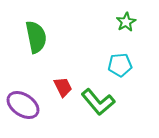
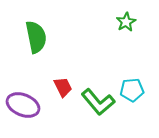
cyan pentagon: moved 12 px right, 25 px down
purple ellipse: rotated 12 degrees counterclockwise
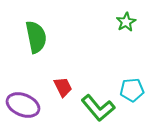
green L-shape: moved 6 px down
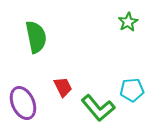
green star: moved 2 px right
purple ellipse: moved 2 px up; rotated 44 degrees clockwise
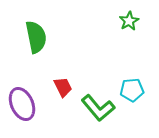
green star: moved 1 px right, 1 px up
purple ellipse: moved 1 px left, 1 px down
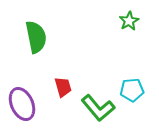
red trapezoid: rotated 10 degrees clockwise
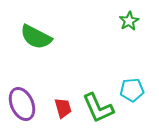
green semicircle: rotated 128 degrees clockwise
red trapezoid: moved 21 px down
green L-shape: rotated 16 degrees clockwise
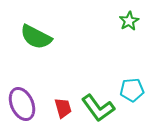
green L-shape: rotated 12 degrees counterclockwise
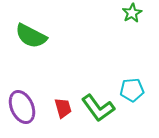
green star: moved 3 px right, 8 px up
green semicircle: moved 5 px left, 1 px up
purple ellipse: moved 3 px down
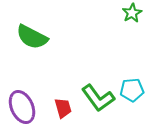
green semicircle: moved 1 px right, 1 px down
green L-shape: moved 10 px up
